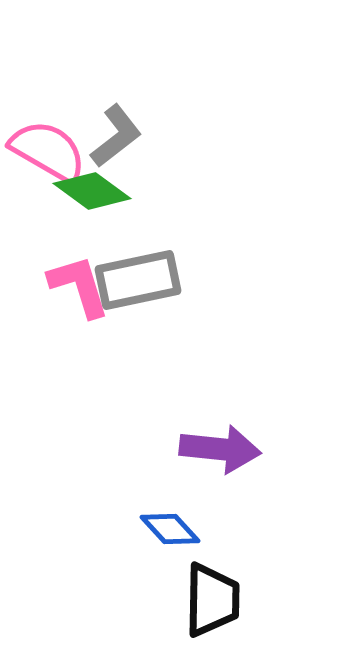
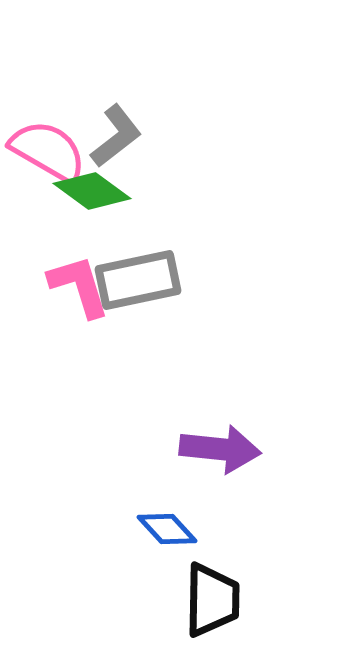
blue diamond: moved 3 px left
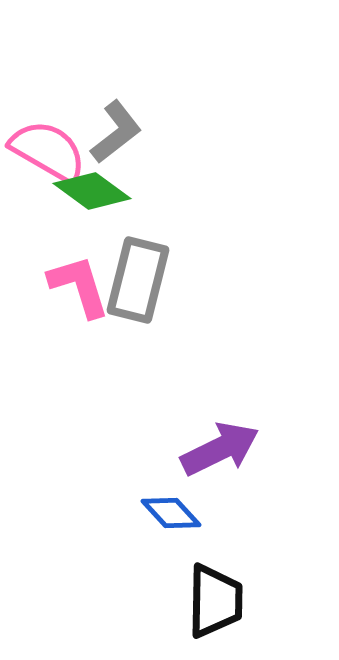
gray L-shape: moved 4 px up
gray rectangle: rotated 64 degrees counterclockwise
purple arrow: rotated 32 degrees counterclockwise
blue diamond: moved 4 px right, 16 px up
black trapezoid: moved 3 px right, 1 px down
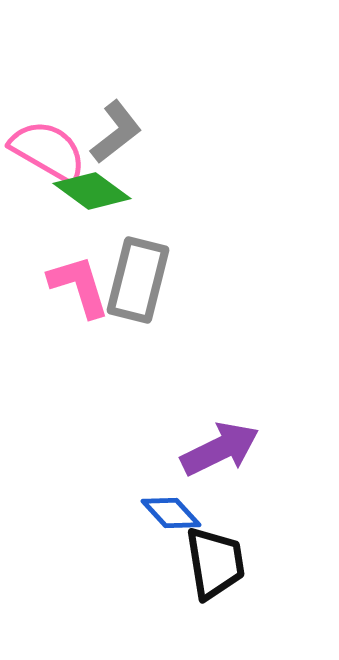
black trapezoid: moved 38 px up; rotated 10 degrees counterclockwise
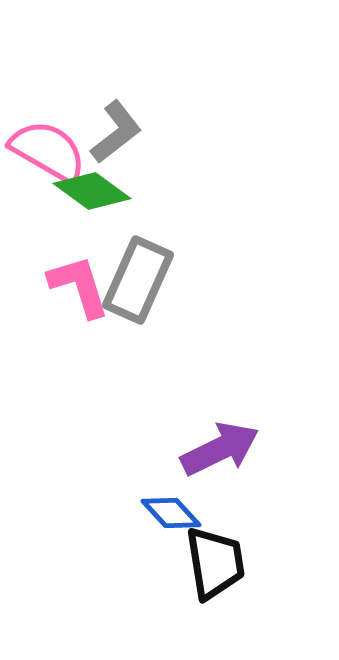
gray rectangle: rotated 10 degrees clockwise
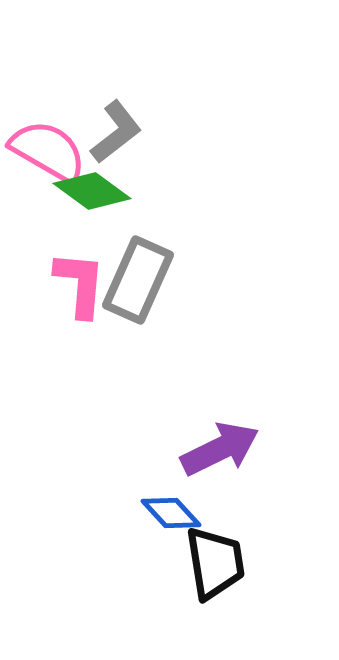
pink L-shape: moved 1 px right, 2 px up; rotated 22 degrees clockwise
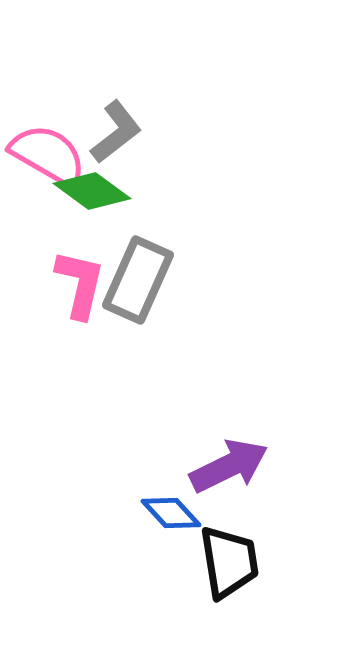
pink semicircle: moved 4 px down
pink L-shape: rotated 8 degrees clockwise
purple arrow: moved 9 px right, 17 px down
black trapezoid: moved 14 px right, 1 px up
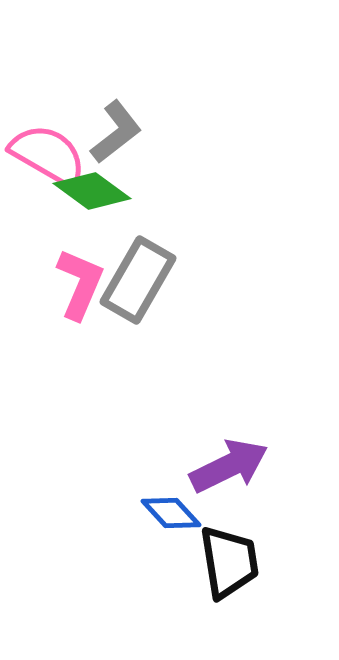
gray rectangle: rotated 6 degrees clockwise
pink L-shape: rotated 10 degrees clockwise
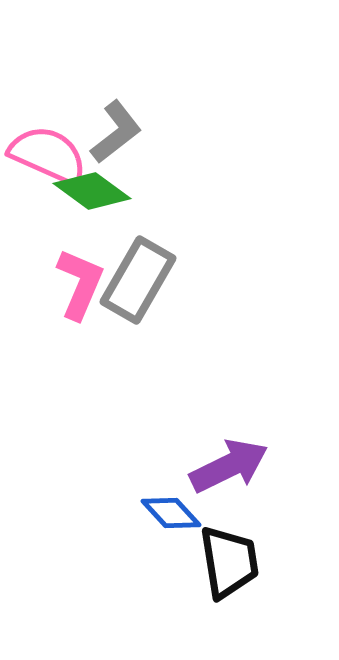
pink semicircle: rotated 6 degrees counterclockwise
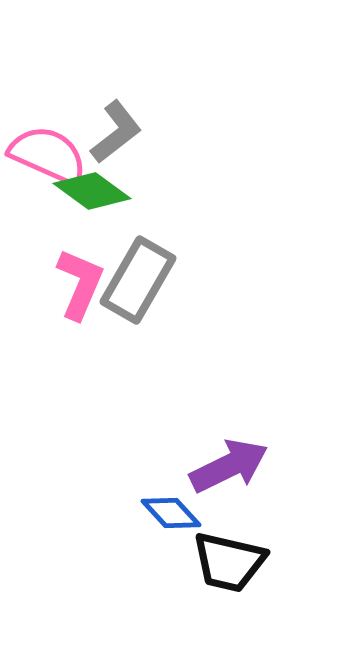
black trapezoid: rotated 112 degrees clockwise
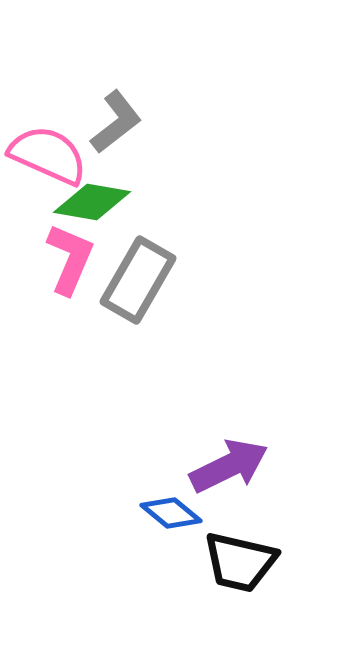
gray L-shape: moved 10 px up
green diamond: moved 11 px down; rotated 26 degrees counterclockwise
pink L-shape: moved 10 px left, 25 px up
blue diamond: rotated 8 degrees counterclockwise
black trapezoid: moved 11 px right
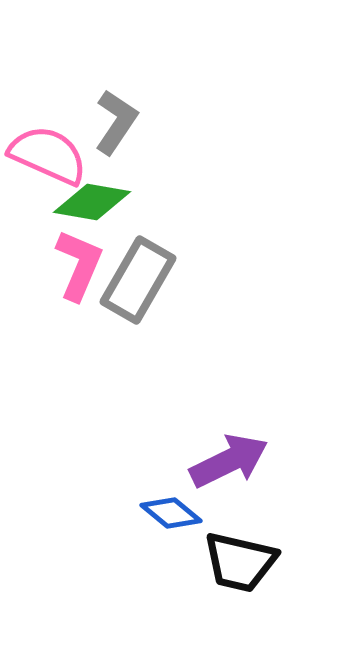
gray L-shape: rotated 18 degrees counterclockwise
pink L-shape: moved 9 px right, 6 px down
purple arrow: moved 5 px up
